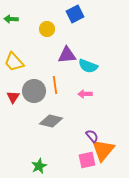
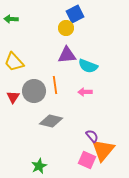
yellow circle: moved 19 px right, 1 px up
pink arrow: moved 2 px up
pink square: rotated 36 degrees clockwise
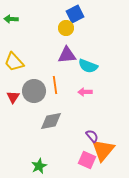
gray diamond: rotated 25 degrees counterclockwise
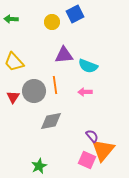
yellow circle: moved 14 px left, 6 px up
purple triangle: moved 3 px left
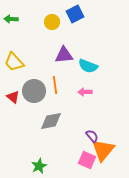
red triangle: rotated 24 degrees counterclockwise
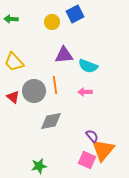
green star: rotated 14 degrees clockwise
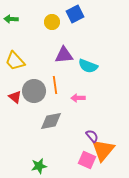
yellow trapezoid: moved 1 px right, 1 px up
pink arrow: moved 7 px left, 6 px down
red triangle: moved 2 px right
